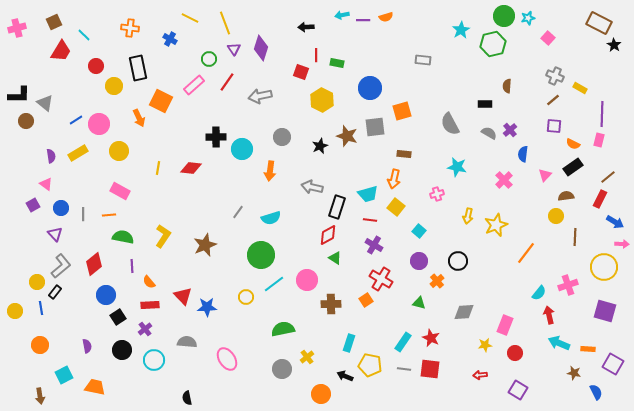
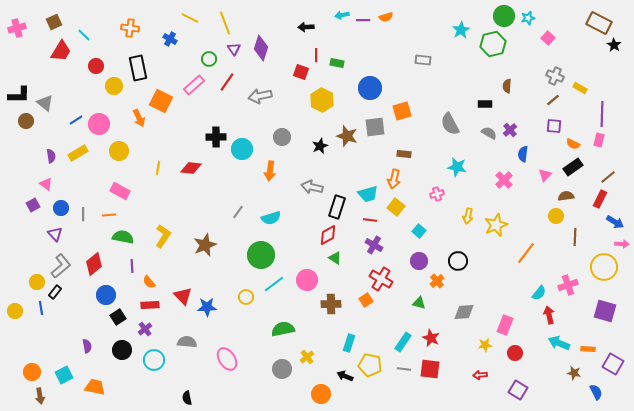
orange circle at (40, 345): moved 8 px left, 27 px down
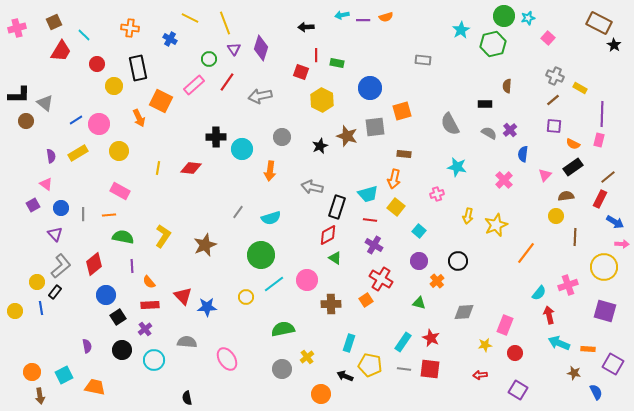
red circle at (96, 66): moved 1 px right, 2 px up
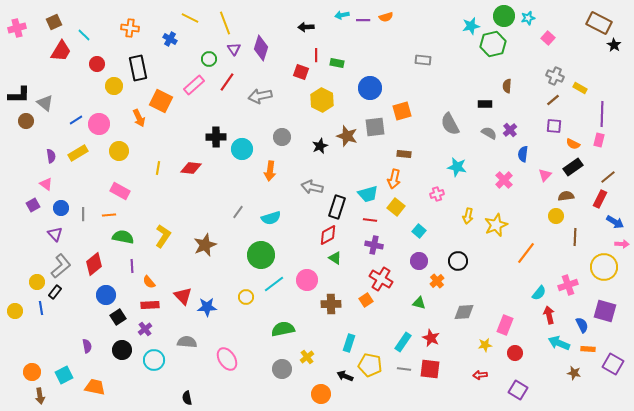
cyan star at (461, 30): moved 10 px right, 4 px up; rotated 18 degrees clockwise
purple cross at (374, 245): rotated 18 degrees counterclockwise
blue semicircle at (596, 392): moved 14 px left, 67 px up
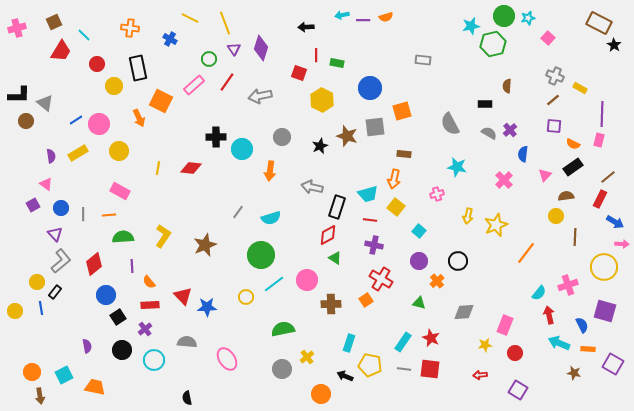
red square at (301, 72): moved 2 px left, 1 px down
green semicircle at (123, 237): rotated 15 degrees counterclockwise
gray L-shape at (61, 266): moved 5 px up
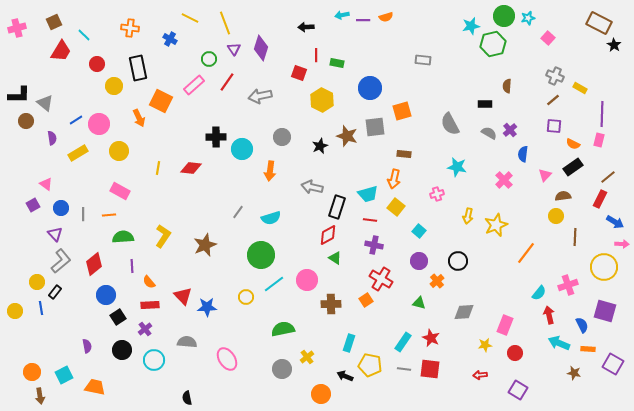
purple semicircle at (51, 156): moved 1 px right, 18 px up
brown semicircle at (566, 196): moved 3 px left
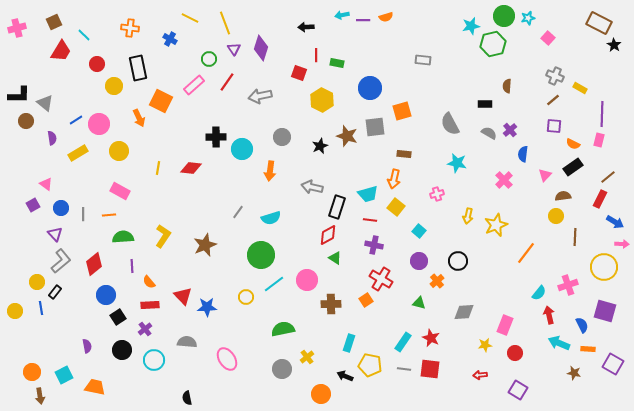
cyan star at (457, 167): moved 4 px up
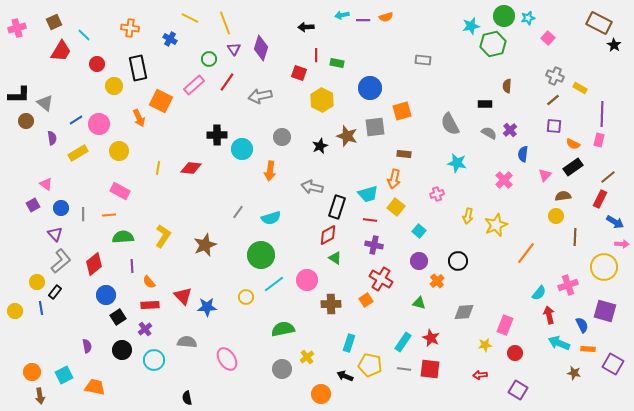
black cross at (216, 137): moved 1 px right, 2 px up
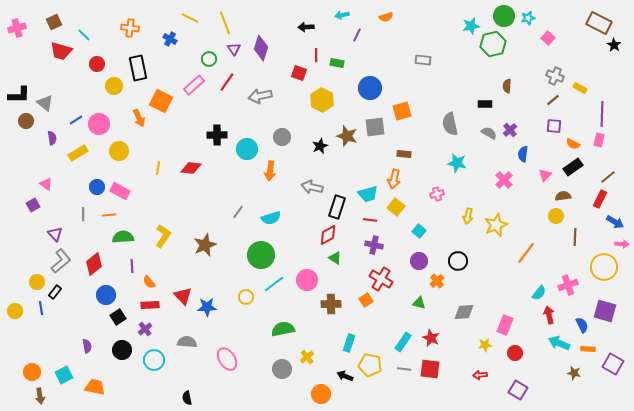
purple line at (363, 20): moved 6 px left, 15 px down; rotated 64 degrees counterclockwise
red trapezoid at (61, 51): rotated 75 degrees clockwise
gray semicircle at (450, 124): rotated 15 degrees clockwise
cyan circle at (242, 149): moved 5 px right
blue circle at (61, 208): moved 36 px right, 21 px up
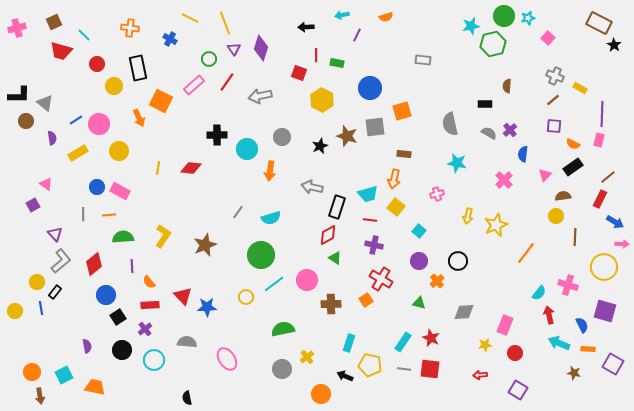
pink cross at (568, 285): rotated 36 degrees clockwise
